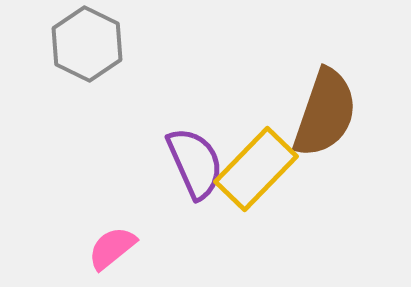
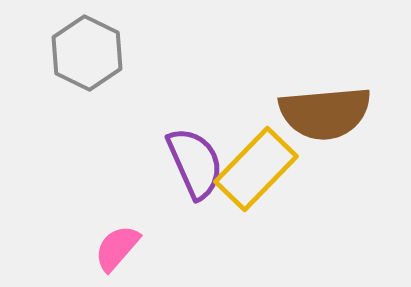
gray hexagon: moved 9 px down
brown semicircle: rotated 66 degrees clockwise
pink semicircle: moved 5 px right; rotated 10 degrees counterclockwise
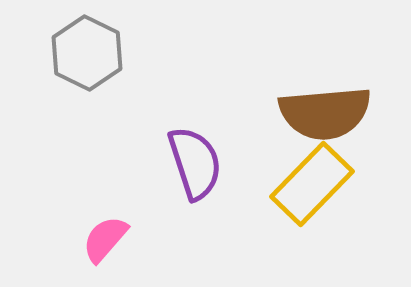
purple semicircle: rotated 6 degrees clockwise
yellow rectangle: moved 56 px right, 15 px down
pink semicircle: moved 12 px left, 9 px up
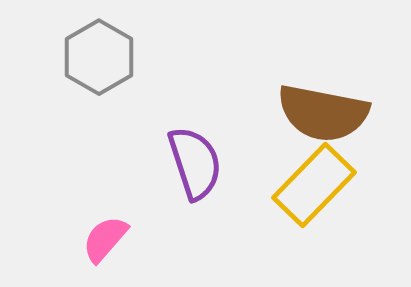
gray hexagon: moved 12 px right, 4 px down; rotated 4 degrees clockwise
brown semicircle: moved 2 px left; rotated 16 degrees clockwise
yellow rectangle: moved 2 px right, 1 px down
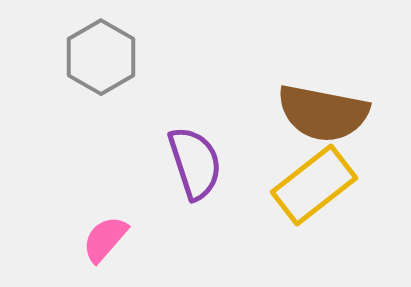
gray hexagon: moved 2 px right
yellow rectangle: rotated 8 degrees clockwise
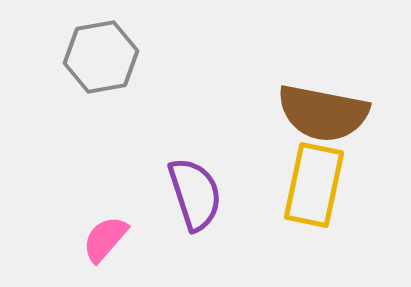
gray hexagon: rotated 20 degrees clockwise
purple semicircle: moved 31 px down
yellow rectangle: rotated 40 degrees counterclockwise
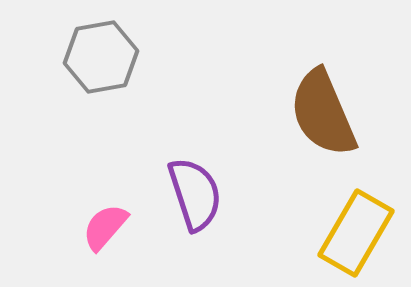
brown semicircle: rotated 56 degrees clockwise
yellow rectangle: moved 42 px right, 48 px down; rotated 18 degrees clockwise
pink semicircle: moved 12 px up
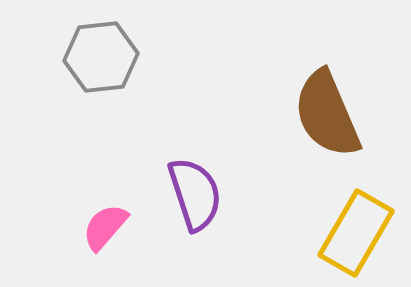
gray hexagon: rotated 4 degrees clockwise
brown semicircle: moved 4 px right, 1 px down
